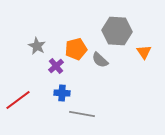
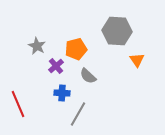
orange triangle: moved 7 px left, 8 px down
gray semicircle: moved 12 px left, 16 px down
red line: moved 4 px down; rotated 76 degrees counterclockwise
gray line: moved 4 px left; rotated 70 degrees counterclockwise
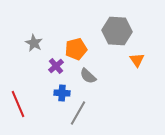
gray star: moved 3 px left, 3 px up
gray line: moved 1 px up
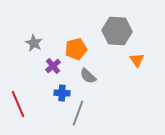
purple cross: moved 3 px left
gray line: rotated 10 degrees counterclockwise
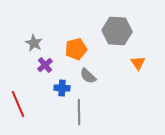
orange triangle: moved 1 px right, 3 px down
purple cross: moved 8 px left, 1 px up
blue cross: moved 5 px up
gray line: moved 1 px right, 1 px up; rotated 20 degrees counterclockwise
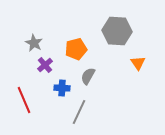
gray semicircle: rotated 78 degrees clockwise
red line: moved 6 px right, 4 px up
gray line: rotated 25 degrees clockwise
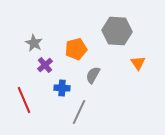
gray semicircle: moved 5 px right, 1 px up
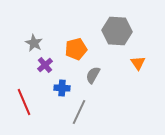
red line: moved 2 px down
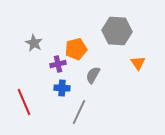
purple cross: moved 13 px right, 1 px up; rotated 28 degrees clockwise
